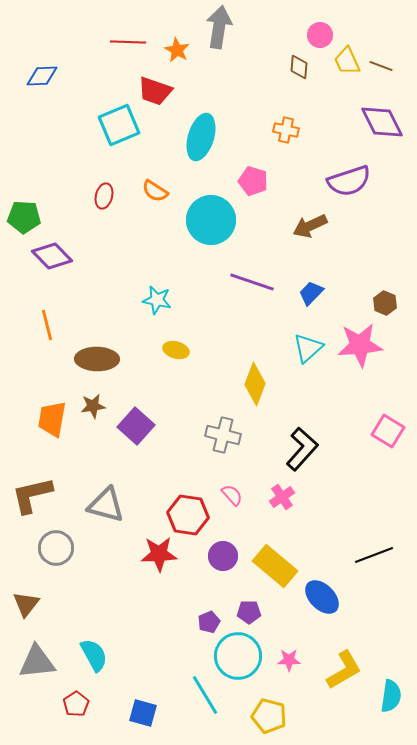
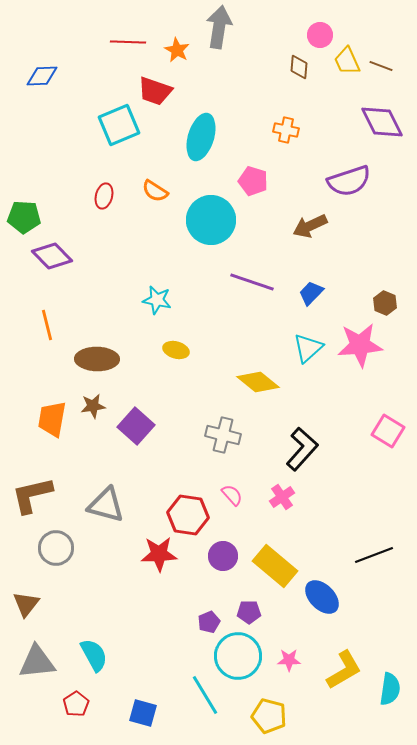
yellow diamond at (255, 384): moved 3 px right, 2 px up; rotated 72 degrees counterclockwise
cyan semicircle at (391, 696): moved 1 px left, 7 px up
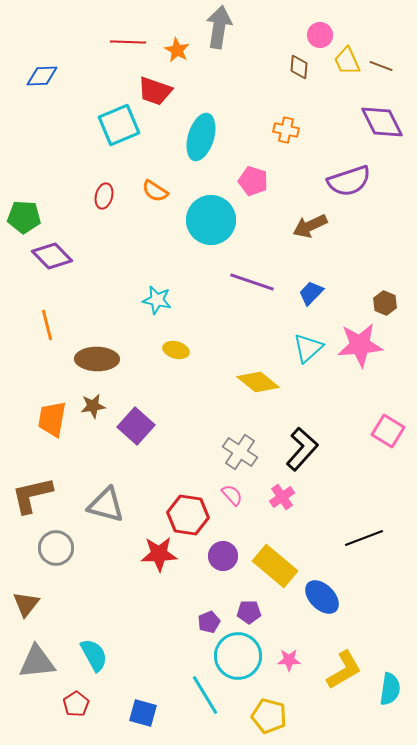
gray cross at (223, 435): moved 17 px right, 17 px down; rotated 20 degrees clockwise
black line at (374, 555): moved 10 px left, 17 px up
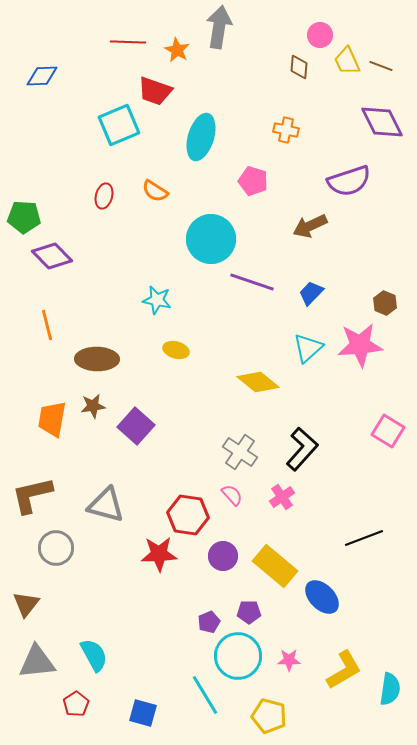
cyan circle at (211, 220): moved 19 px down
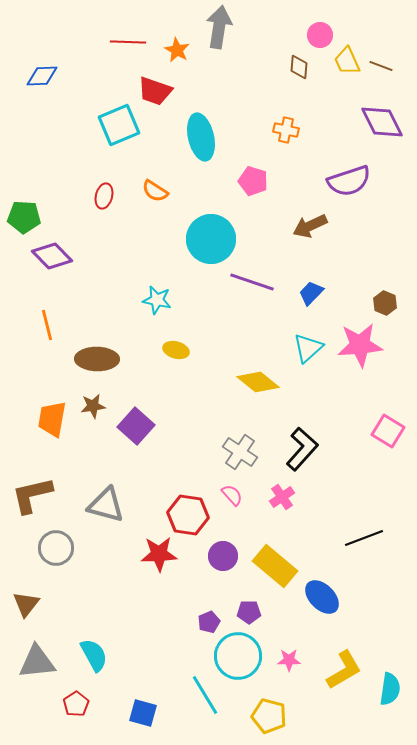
cyan ellipse at (201, 137): rotated 30 degrees counterclockwise
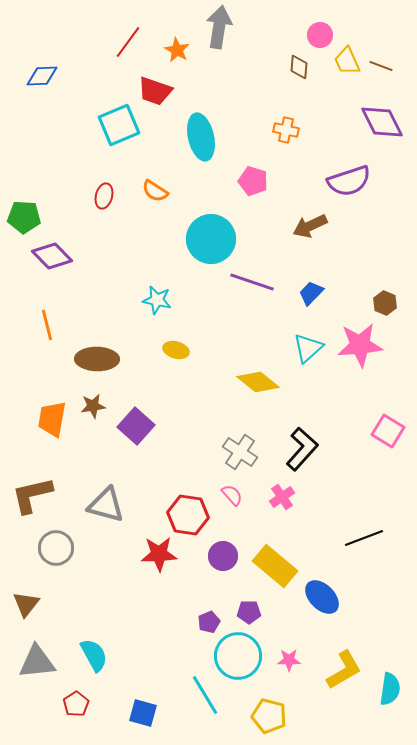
red line at (128, 42): rotated 56 degrees counterclockwise
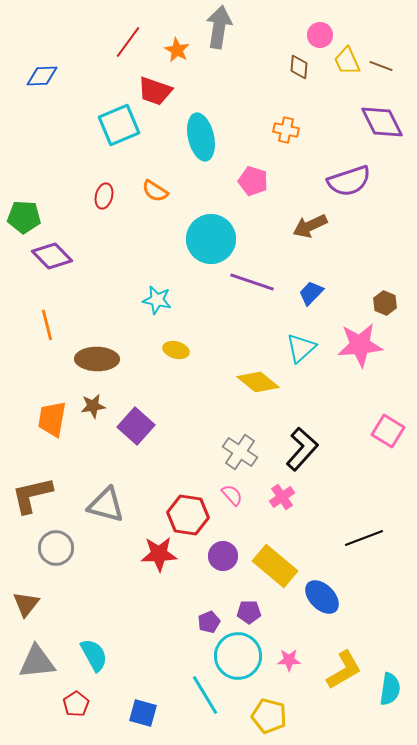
cyan triangle at (308, 348): moved 7 px left
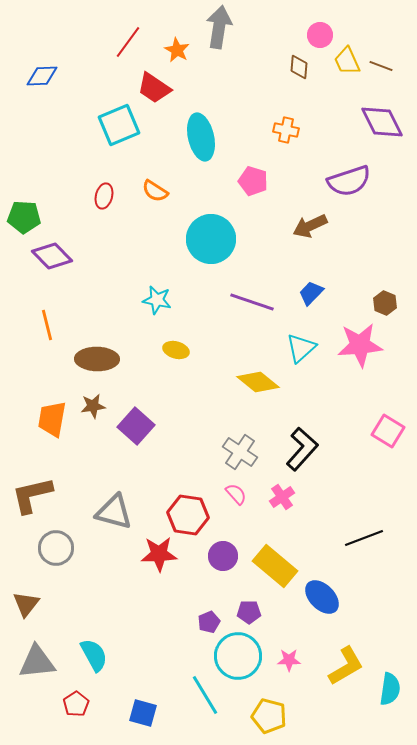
red trapezoid at (155, 91): moved 1 px left, 3 px up; rotated 15 degrees clockwise
purple line at (252, 282): moved 20 px down
pink semicircle at (232, 495): moved 4 px right, 1 px up
gray triangle at (106, 505): moved 8 px right, 7 px down
yellow L-shape at (344, 670): moved 2 px right, 4 px up
